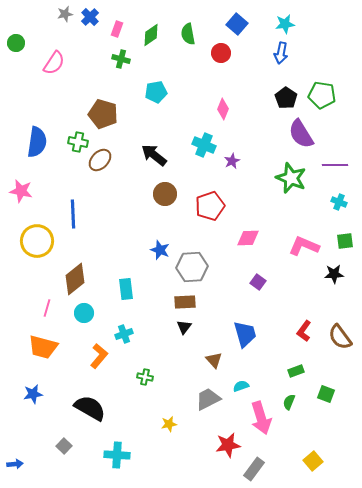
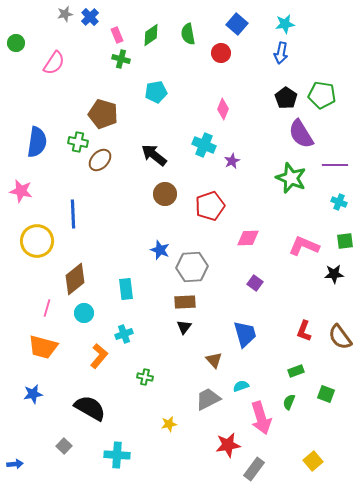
pink rectangle at (117, 29): moved 6 px down; rotated 42 degrees counterclockwise
purple square at (258, 282): moved 3 px left, 1 px down
red L-shape at (304, 331): rotated 15 degrees counterclockwise
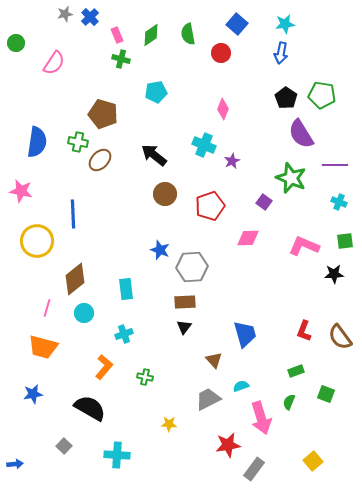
purple square at (255, 283): moved 9 px right, 81 px up
orange L-shape at (99, 356): moved 5 px right, 11 px down
yellow star at (169, 424): rotated 14 degrees clockwise
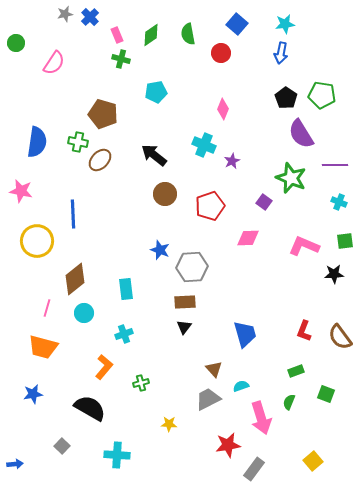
brown triangle at (214, 360): moved 9 px down
green cross at (145, 377): moved 4 px left, 6 px down; rotated 28 degrees counterclockwise
gray square at (64, 446): moved 2 px left
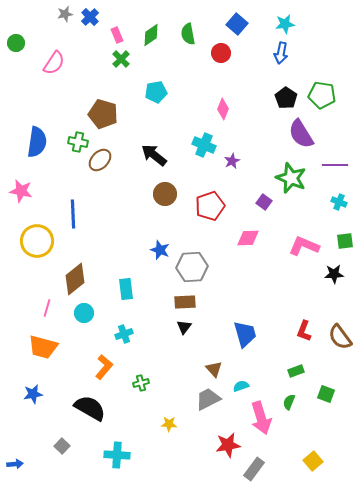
green cross at (121, 59): rotated 30 degrees clockwise
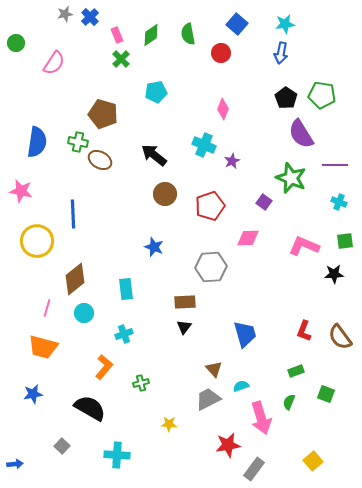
brown ellipse at (100, 160): rotated 75 degrees clockwise
blue star at (160, 250): moved 6 px left, 3 px up
gray hexagon at (192, 267): moved 19 px right
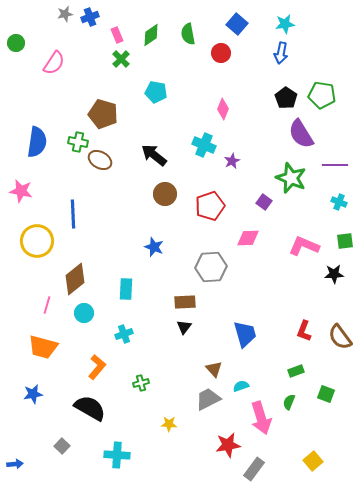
blue cross at (90, 17): rotated 24 degrees clockwise
cyan pentagon at (156, 92): rotated 20 degrees clockwise
cyan rectangle at (126, 289): rotated 10 degrees clockwise
pink line at (47, 308): moved 3 px up
orange L-shape at (104, 367): moved 7 px left
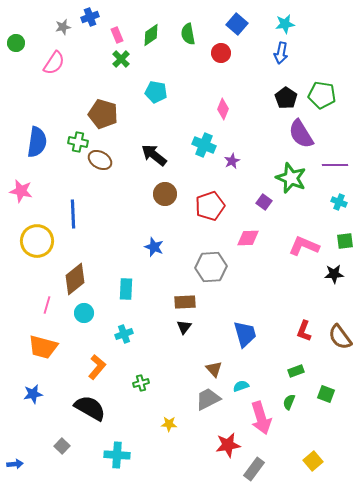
gray star at (65, 14): moved 2 px left, 13 px down
